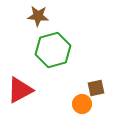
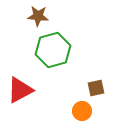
orange circle: moved 7 px down
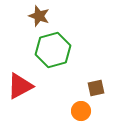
brown star: moved 1 px right; rotated 15 degrees clockwise
red triangle: moved 4 px up
orange circle: moved 1 px left
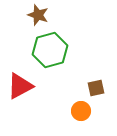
brown star: moved 1 px left, 1 px up
green hexagon: moved 3 px left
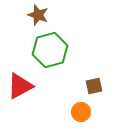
brown square: moved 2 px left, 2 px up
orange circle: moved 1 px down
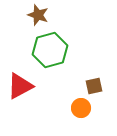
orange circle: moved 4 px up
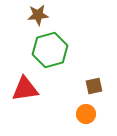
brown star: rotated 25 degrees counterclockwise
red triangle: moved 5 px right, 3 px down; rotated 20 degrees clockwise
orange circle: moved 5 px right, 6 px down
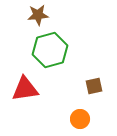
orange circle: moved 6 px left, 5 px down
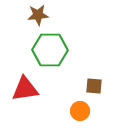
green hexagon: rotated 16 degrees clockwise
brown square: rotated 18 degrees clockwise
orange circle: moved 8 px up
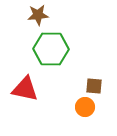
green hexagon: moved 1 px right, 1 px up
red triangle: rotated 20 degrees clockwise
orange circle: moved 5 px right, 4 px up
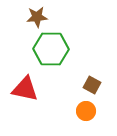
brown star: moved 1 px left, 2 px down
brown square: moved 2 px left, 1 px up; rotated 24 degrees clockwise
orange circle: moved 1 px right, 4 px down
